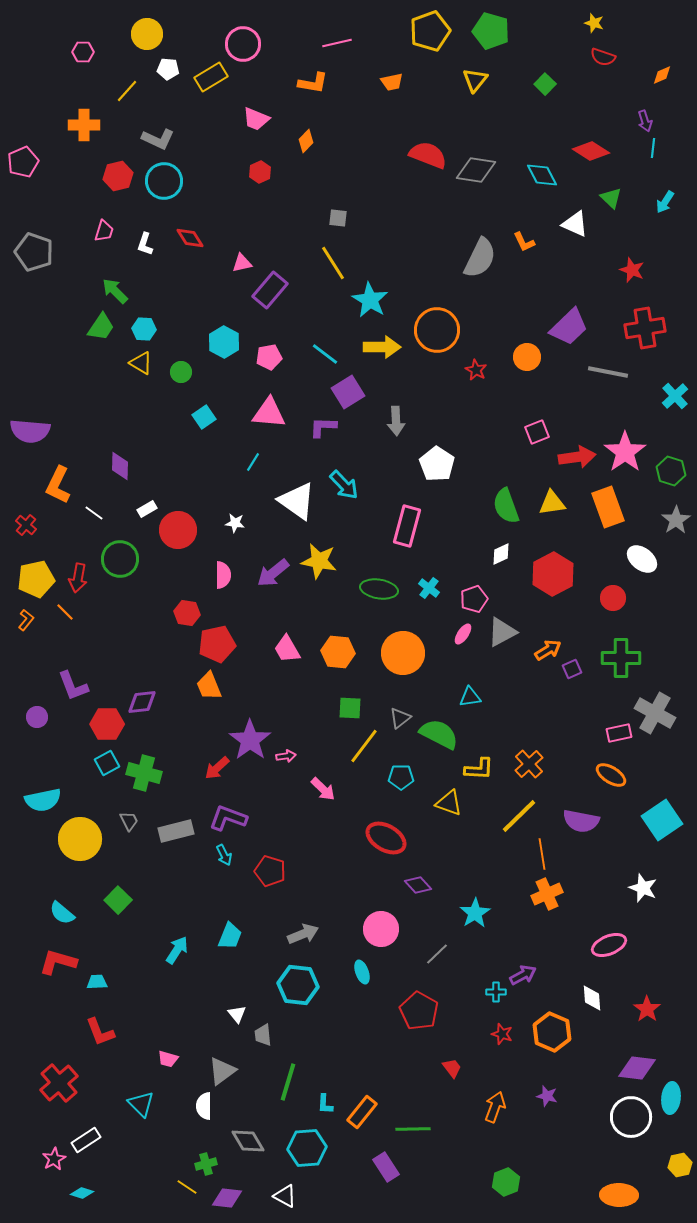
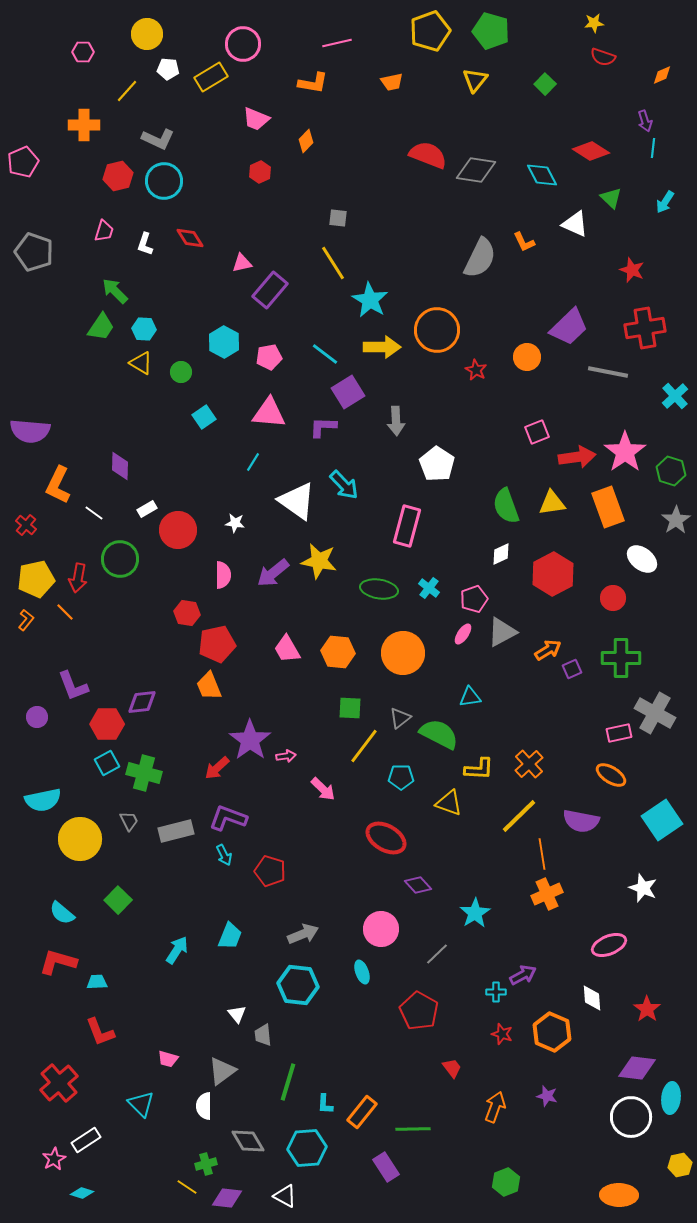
yellow star at (594, 23): rotated 24 degrees counterclockwise
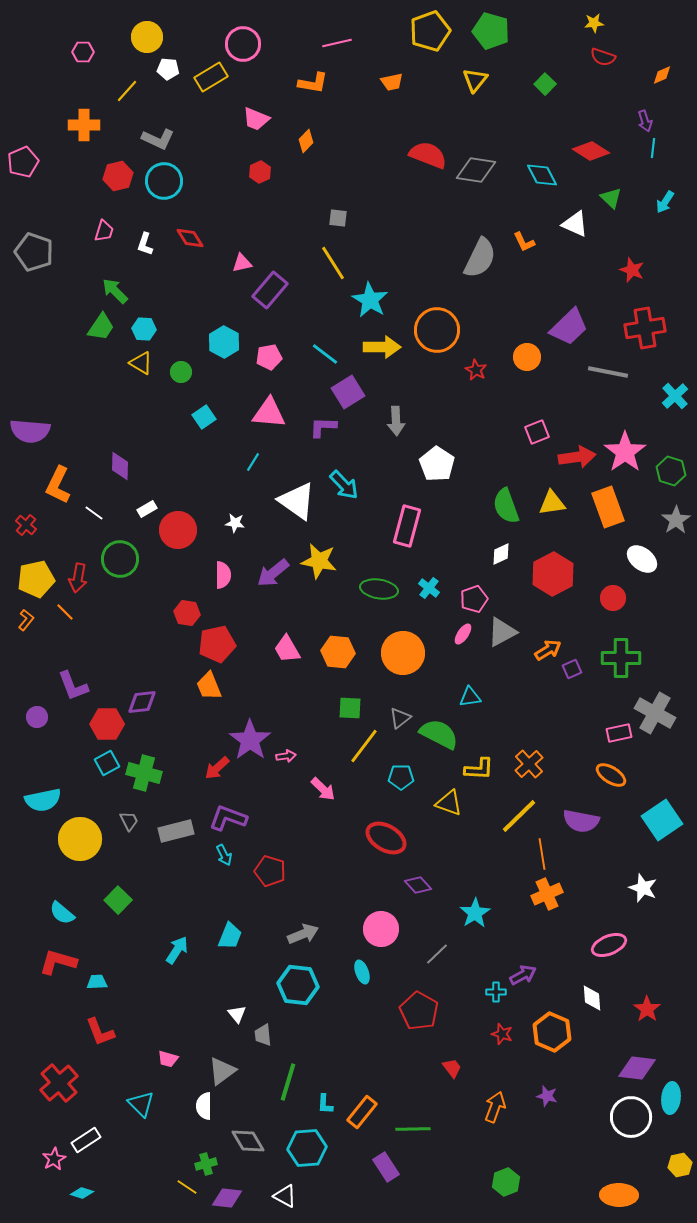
yellow circle at (147, 34): moved 3 px down
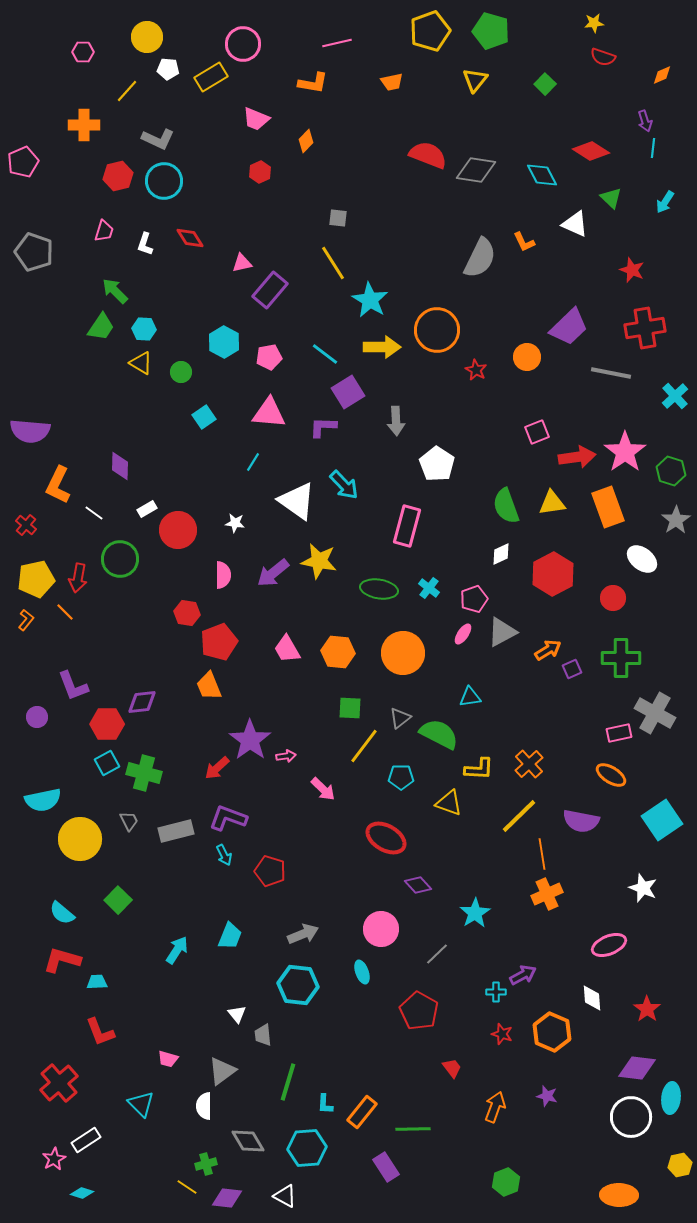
gray line at (608, 372): moved 3 px right, 1 px down
red pentagon at (217, 644): moved 2 px right, 2 px up; rotated 9 degrees counterclockwise
red L-shape at (58, 962): moved 4 px right, 2 px up
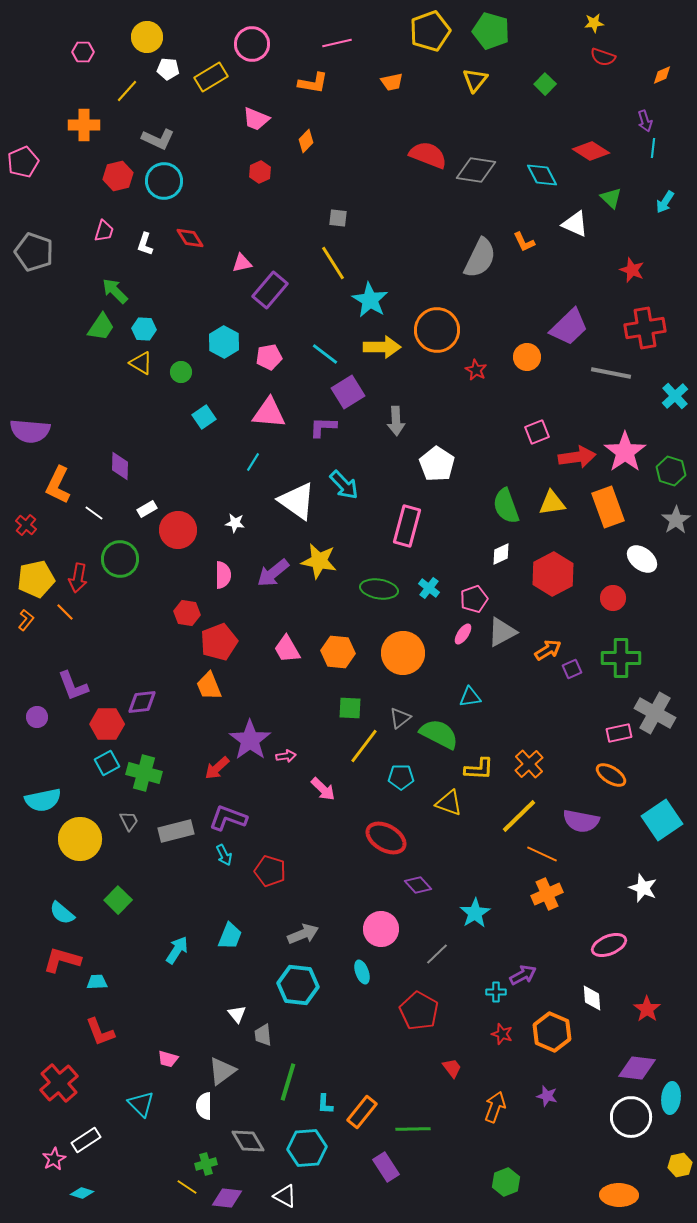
pink circle at (243, 44): moved 9 px right
orange line at (542, 854): rotated 56 degrees counterclockwise
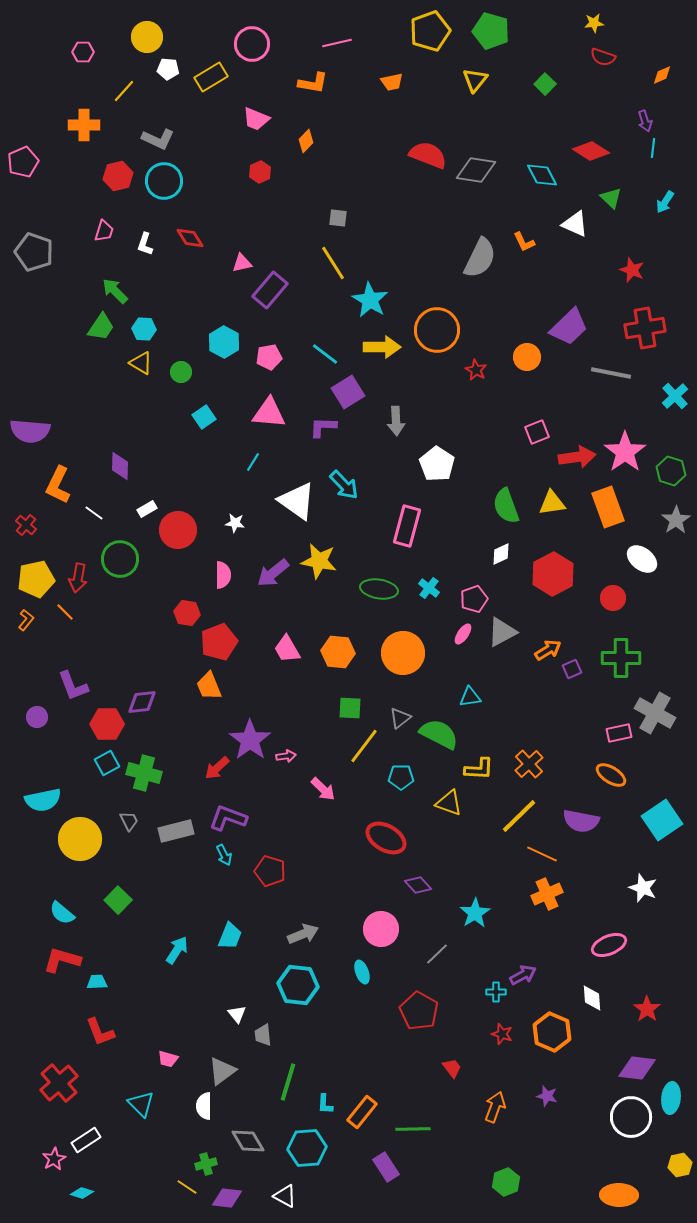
yellow line at (127, 91): moved 3 px left
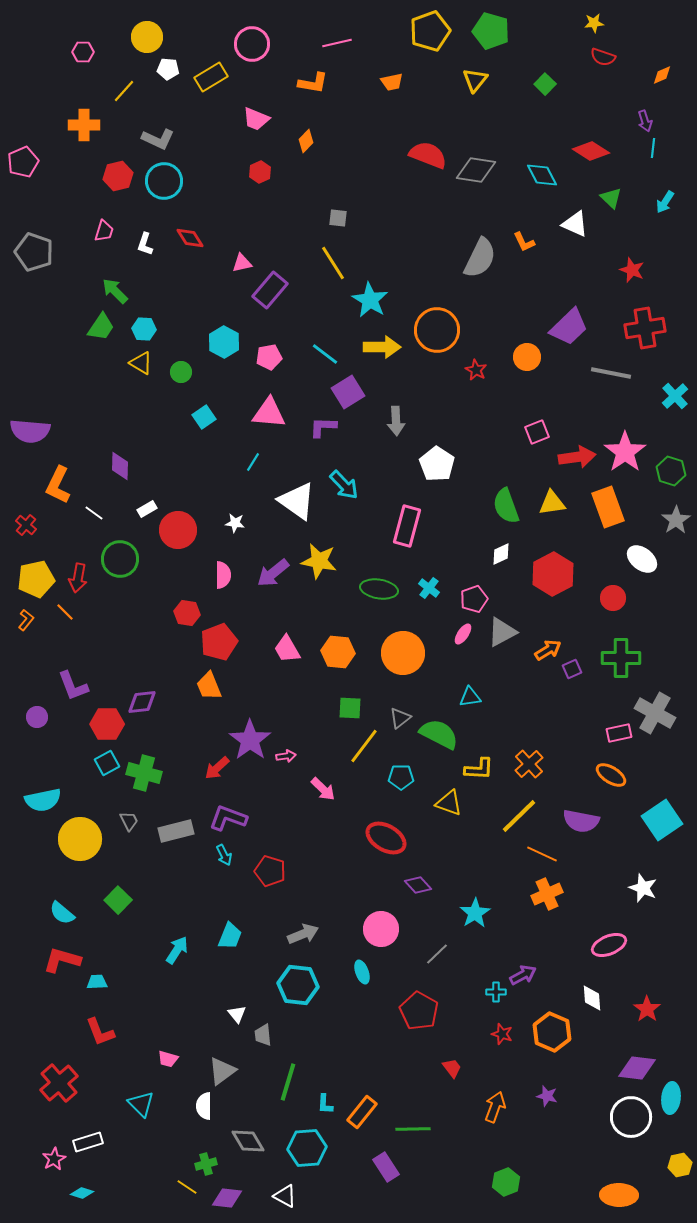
white rectangle at (86, 1140): moved 2 px right, 2 px down; rotated 16 degrees clockwise
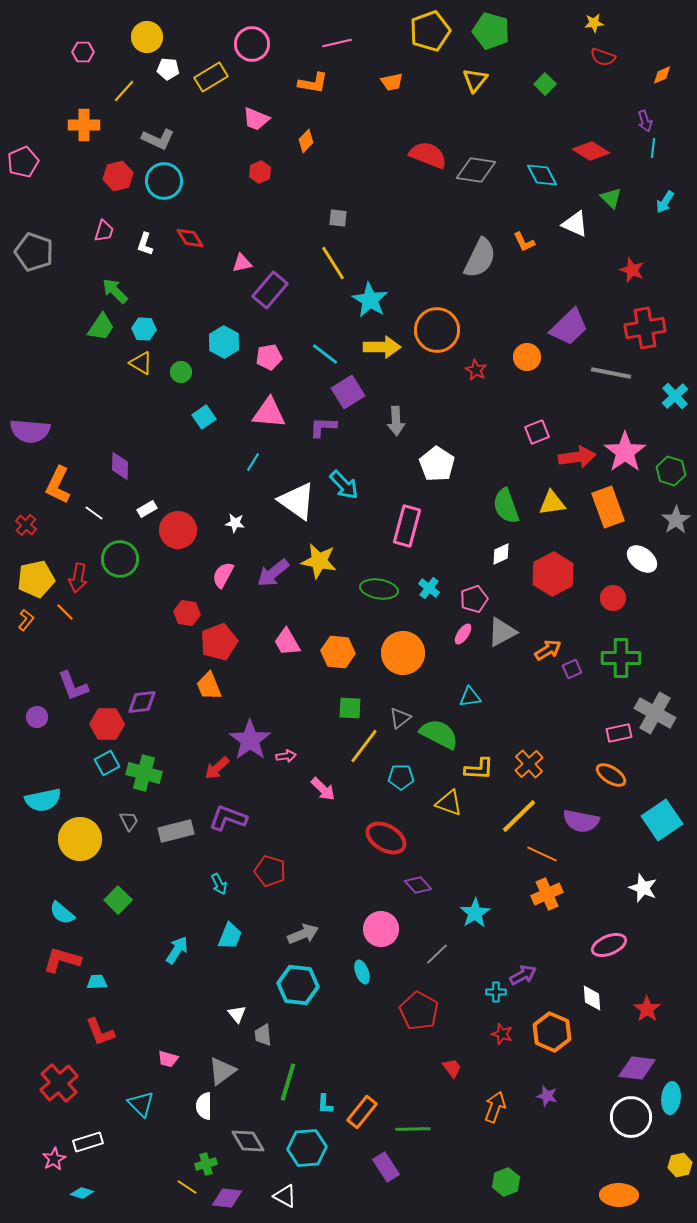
pink semicircle at (223, 575): rotated 152 degrees counterclockwise
pink trapezoid at (287, 649): moved 7 px up
cyan arrow at (224, 855): moved 5 px left, 29 px down
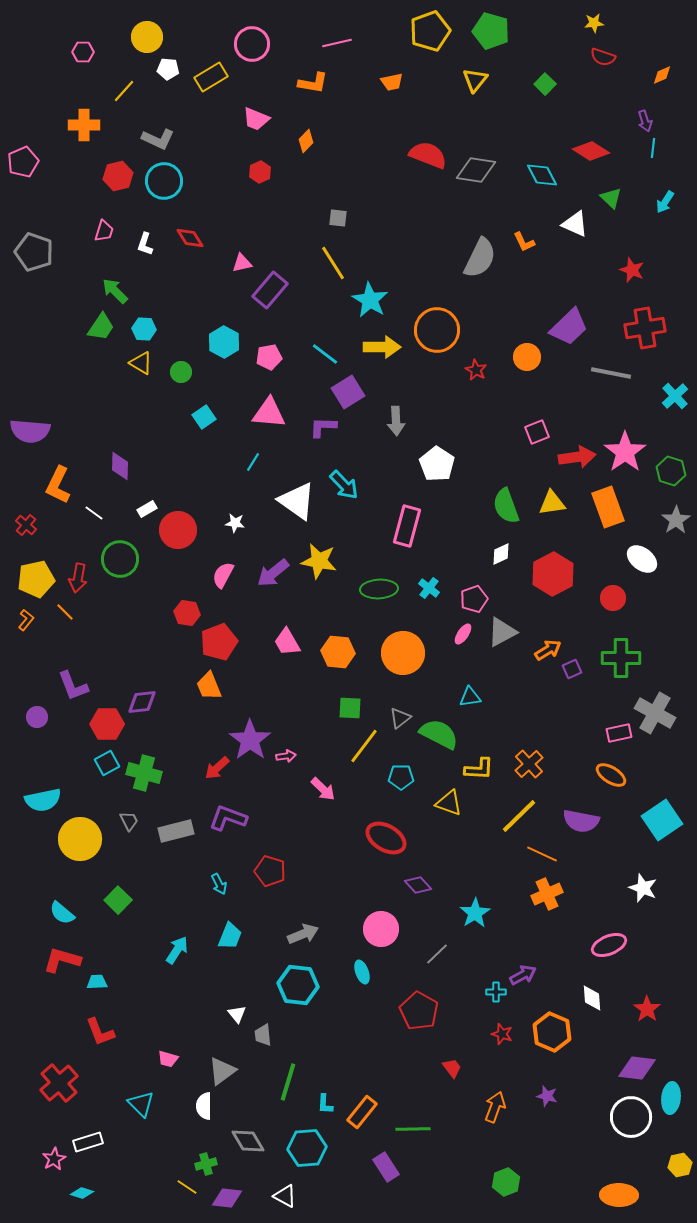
green ellipse at (379, 589): rotated 12 degrees counterclockwise
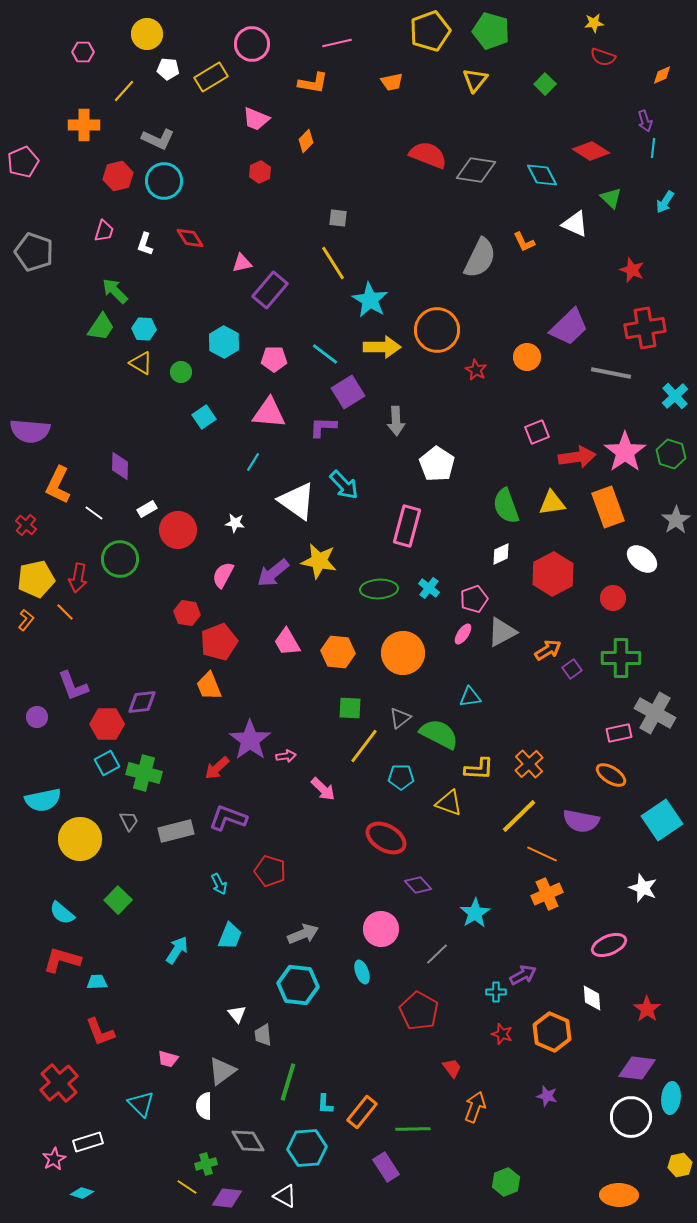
yellow circle at (147, 37): moved 3 px up
pink pentagon at (269, 357): moved 5 px right, 2 px down; rotated 10 degrees clockwise
green hexagon at (671, 471): moved 17 px up
purple square at (572, 669): rotated 12 degrees counterclockwise
orange arrow at (495, 1107): moved 20 px left
